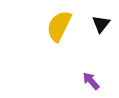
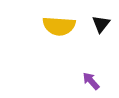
yellow semicircle: rotated 112 degrees counterclockwise
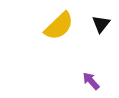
yellow semicircle: rotated 48 degrees counterclockwise
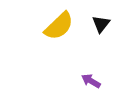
purple arrow: rotated 18 degrees counterclockwise
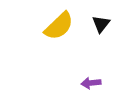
purple arrow: moved 2 px down; rotated 36 degrees counterclockwise
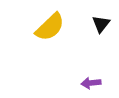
yellow semicircle: moved 9 px left, 1 px down
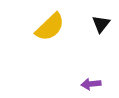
purple arrow: moved 1 px down
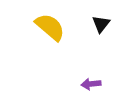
yellow semicircle: rotated 96 degrees counterclockwise
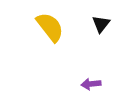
yellow semicircle: rotated 12 degrees clockwise
